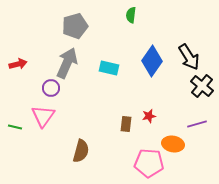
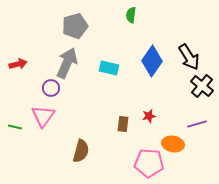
brown rectangle: moved 3 px left
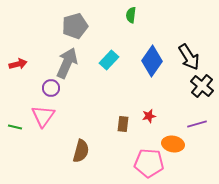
cyan rectangle: moved 8 px up; rotated 60 degrees counterclockwise
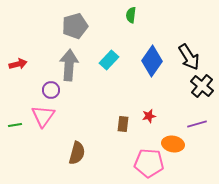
gray arrow: moved 2 px right, 2 px down; rotated 20 degrees counterclockwise
purple circle: moved 2 px down
green line: moved 2 px up; rotated 24 degrees counterclockwise
brown semicircle: moved 4 px left, 2 px down
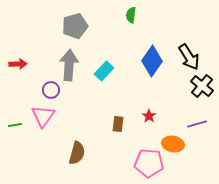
cyan rectangle: moved 5 px left, 11 px down
red arrow: rotated 12 degrees clockwise
red star: rotated 24 degrees counterclockwise
brown rectangle: moved 5 px left
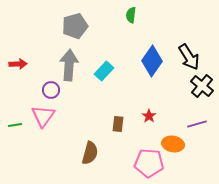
brown semicircle: moved 13 px right
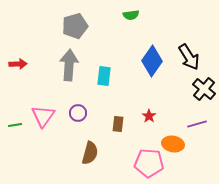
green semicircle: rotated 105 degrees counterclockwise
cyan rectangle: moved 5 px down; rotated 36 degrees counterclockwise
black cross: moved 2 px right, 3 px down
purple circle: moved 27 px right, 23 px down
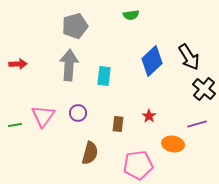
blue diamond: rotated 12 degrees clockwise
pink pentagon: moved 11 px left, 2 px down; rotated 12 degrees counterclockwise
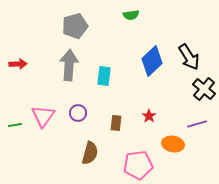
brown rectangle: moved 2 px left, 1 px up
